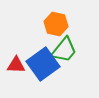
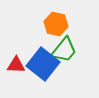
blue square: rotated 16 degrees counterclockwise
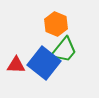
orange hexagon: rotated 10 degrees clockwise
blue square: moved 1 px right, 1 px up
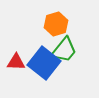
orange hexagon: rotated 20 degrees clockwise
red triangle: moved 3 px up
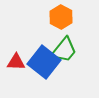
orange hexagon: moved 5 px right, 7 px up; rotated 15 degrees counterclockwise
blue square: moved 1 px up
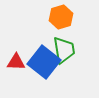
orange hexagon: rotated 15 degrees clockwise
green trapezoid: rotated 48 degrees counterclockwise
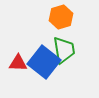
red triangle: moved 2 px right, 1 px down
